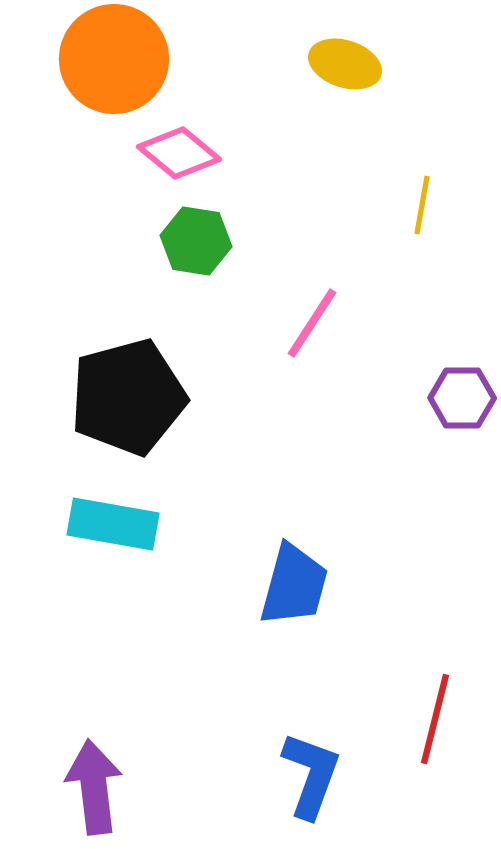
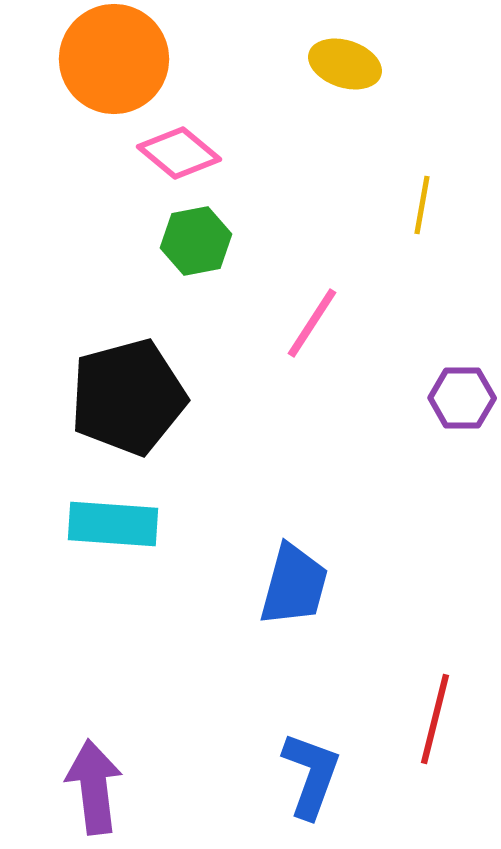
green hexagon: rotated 20 degrees counterclockwise
cyan rectangle: rotated 6 degrees counterclockwise
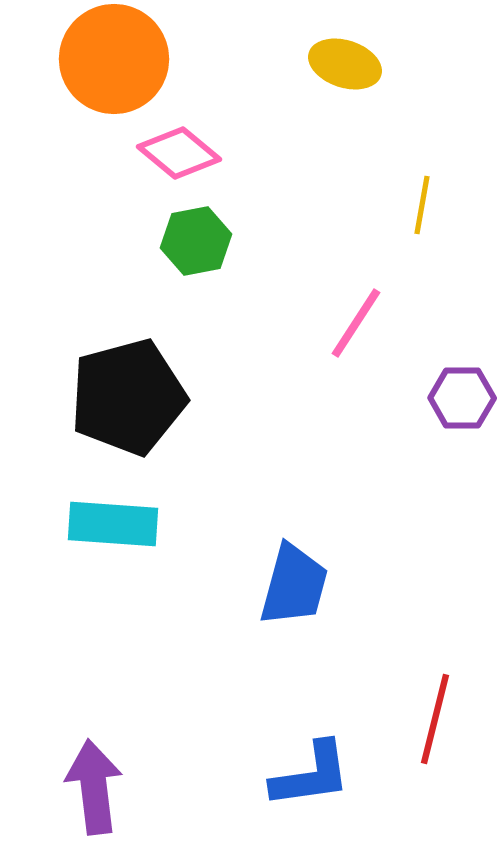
pink line: moved 44 px right
blue L-shape: rotated 62 degrees clockwise
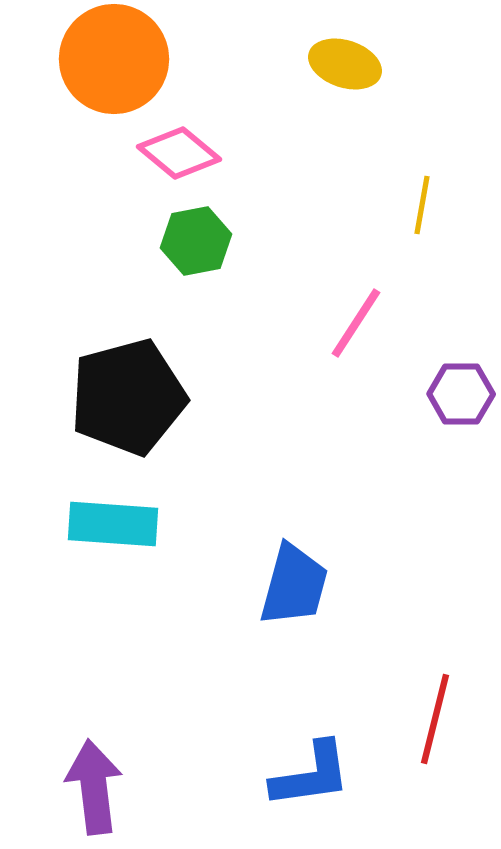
purple hexagon: moved 1 px left, 4 px up
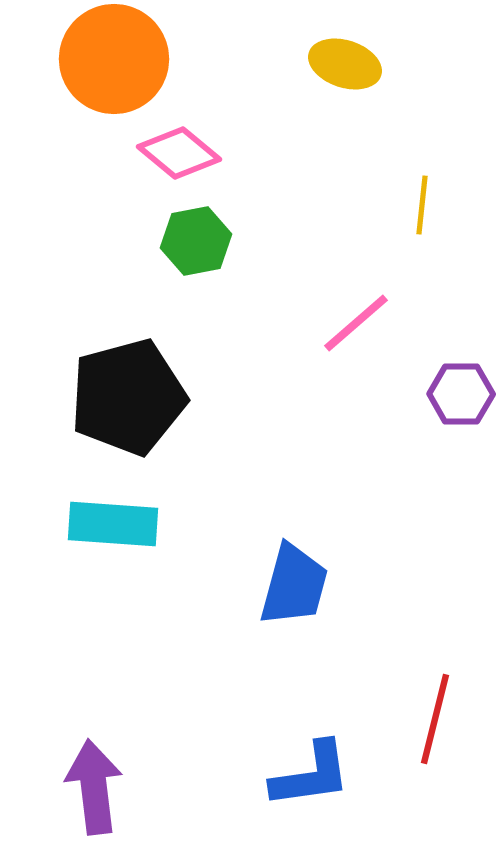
yellow line: rotated 4 degrees counterclockwise
pink line: rotated 16 degrees clockwise
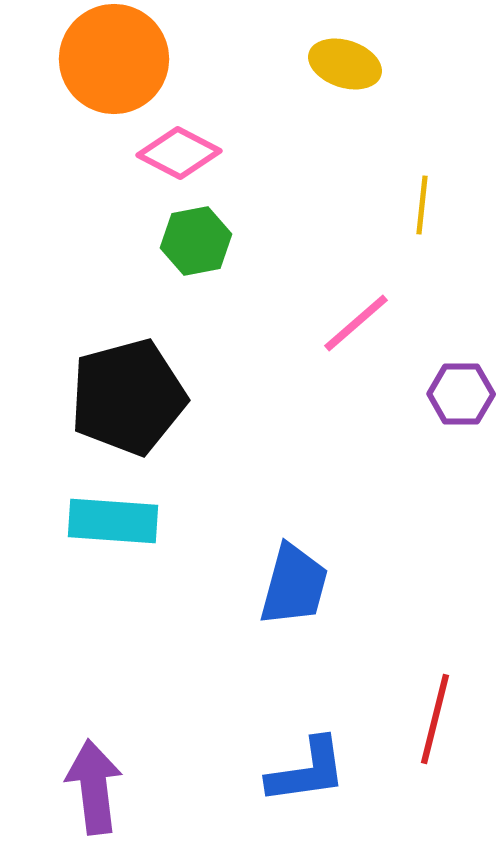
pink diamond: rotated 12 degrees counterclockwise
cyan rectangle: moved 3 px up
blue L-shape: moved 4 px left, 4 px up
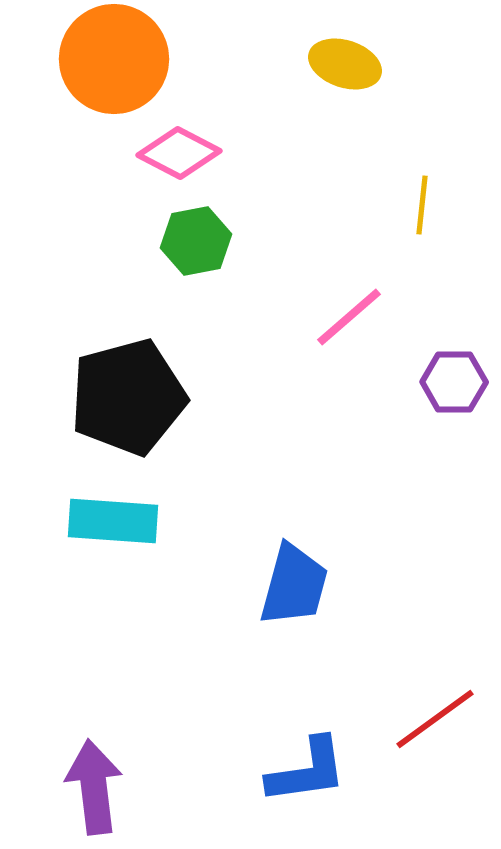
pink line: moved 7 px left, 6 px up
purple hexagon: moved 7 px left, 12 px up
red line: rotated 40 degrees clockwise
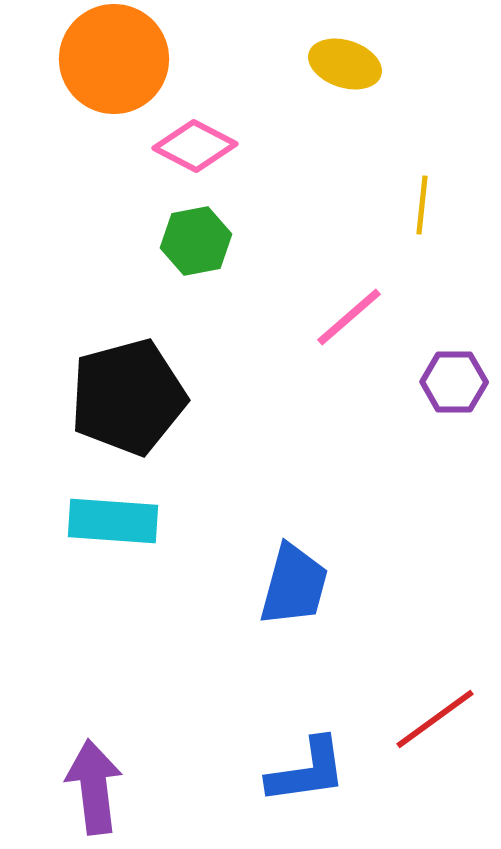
pink diamond: moved 16 px right, 7 px up
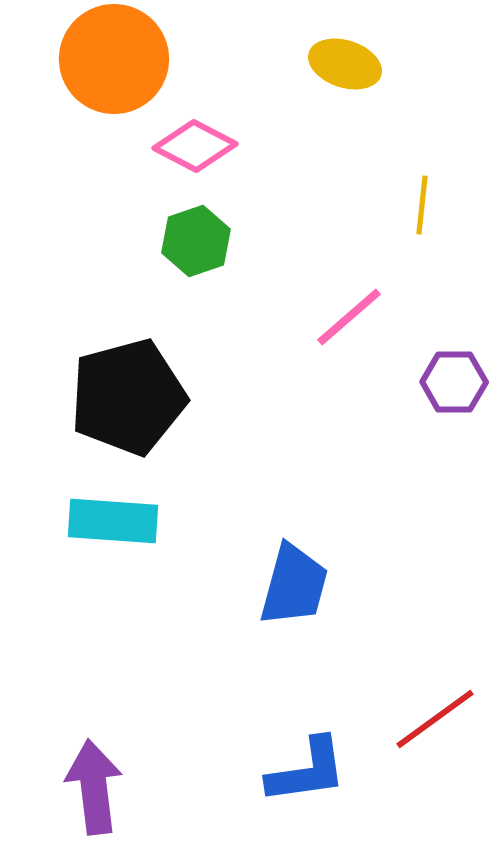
green hexagon: rotated 8 degrees counterclockwise
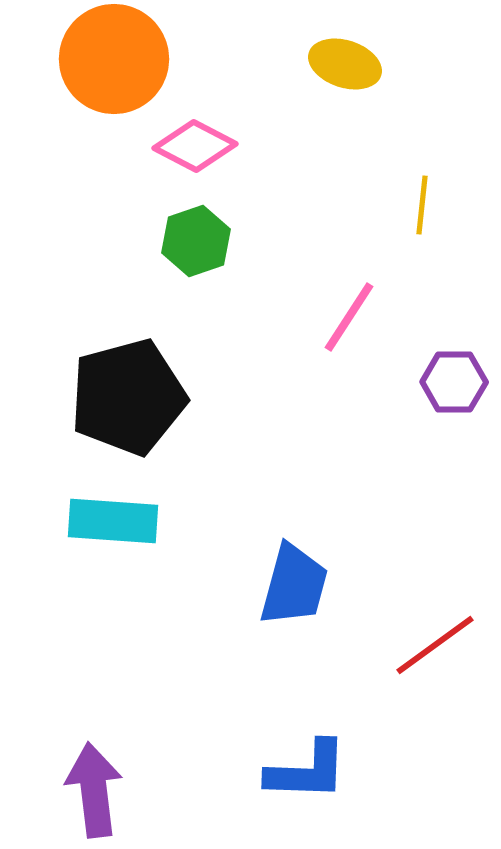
pink line: rotated 16 degrees counterclockwise
red line: moved 74 px up
blue L-shape: rotated 10 degrees clockwise
purple arrow: moved 3 px down
